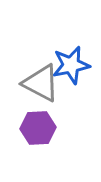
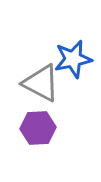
blue star: moved 2 px right, 6 px up
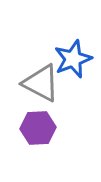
blue star: rotated 9 degrees counterclockwise
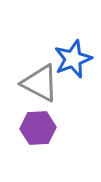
gray triangle: moved 1 px left
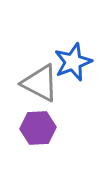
blue star: moved 3 px down
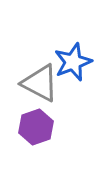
purple hexagon: moved 2 px left, 1 px up; rotated 16 degrees counterclockwise
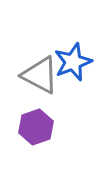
gray triangle: moved 8 px up
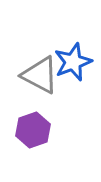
purple hexagon: moved 3 px left, 3 px down
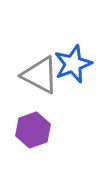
blue star: moved 2 px down
